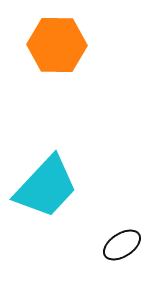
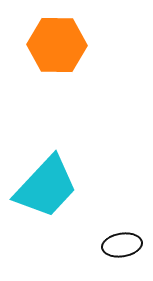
black ellipse: rotated 24 degrees clockwise
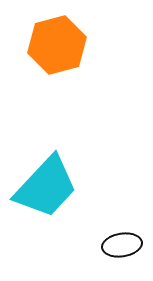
orange hexagon: rotated 16 degrees counterclockwise
